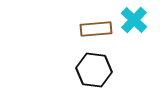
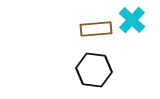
cyan cross: moved 2 px left
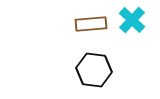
brown rectangle: moved 5 px left, 5 px up
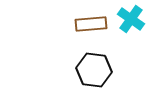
cyan cross: moved 1 px left, 1 px up; rotated 8 degrees counterclockwise
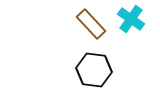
brown rectangle: rotated 52 degrees clockwise
